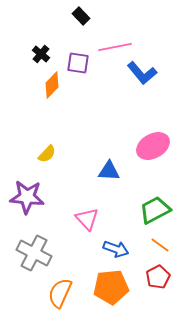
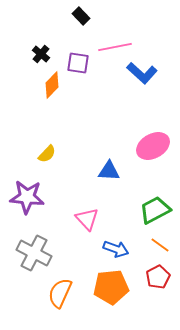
blue L-shape: rotated 8 degrees counterclockwise
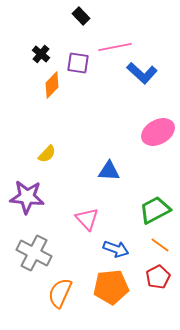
pink ellipse: moved 5 px right, 14 px up
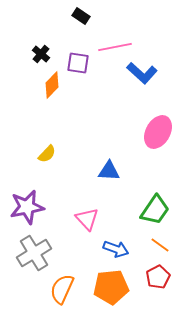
black rectangle: rotated 12 degrees counterclockwise
pink ellipse: rotated 32 degrees counterclockwise
purple star: moved 10 px down; rotated 16 degrees counterclockwise
green trapezoid: rotated 152 degrees clockwise
gray cross: rotated 32 degrees clockwise
orange semicircle: moved 2 px right, 4 px up
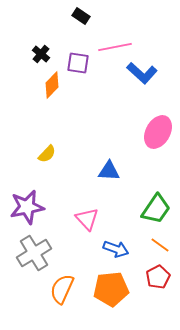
green trapezoid: moved 1 px right, 1 px up
orange pentagon: moved 2 px down
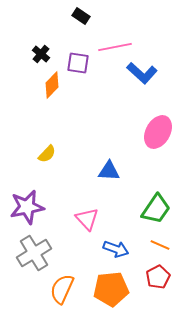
orange line: rotated 12 degrees counterclockwise
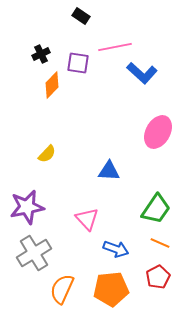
black cross: rotated 24 degrees clockwise
orange line: moved 2 px up
